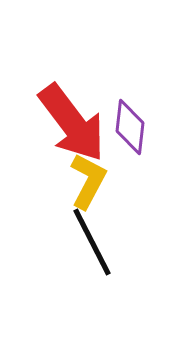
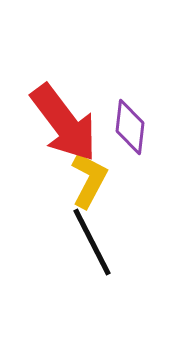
red arrow: moved 8 px left
yellow L-shape: moved 1 px right, 1 px up
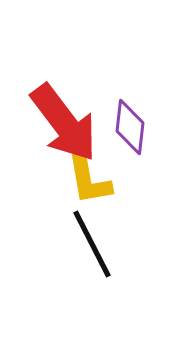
yellow L-shape: rotated 142 degrees clockwise
black line: moved 2 px down
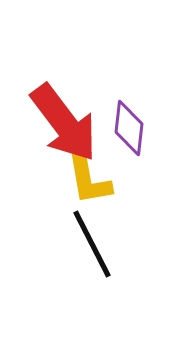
purple diamond: moved 1 px left, 1 px down
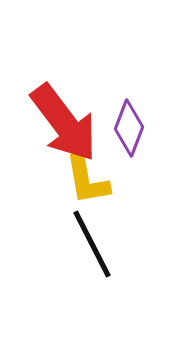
purple diamond: rotated 14 degrees clockwise
yellow L-shape: moved 2 px left
